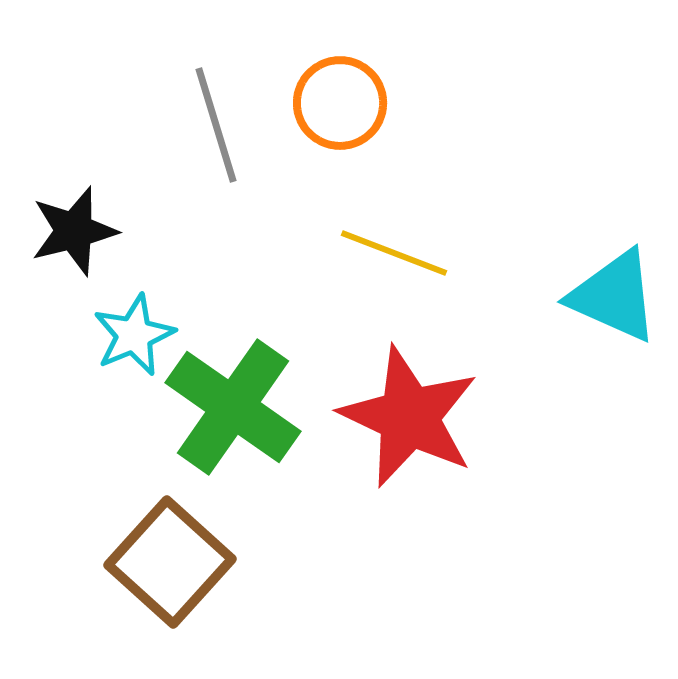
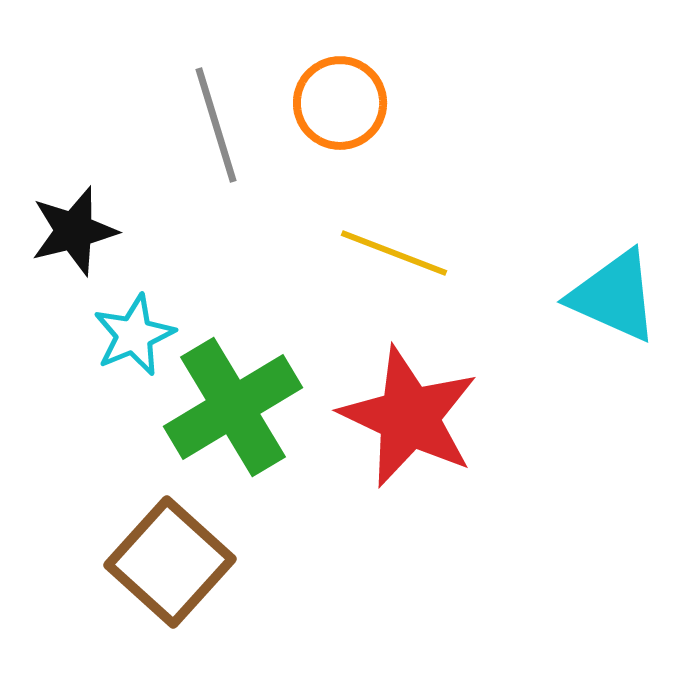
green cross: rotated 24 degrees clockwise
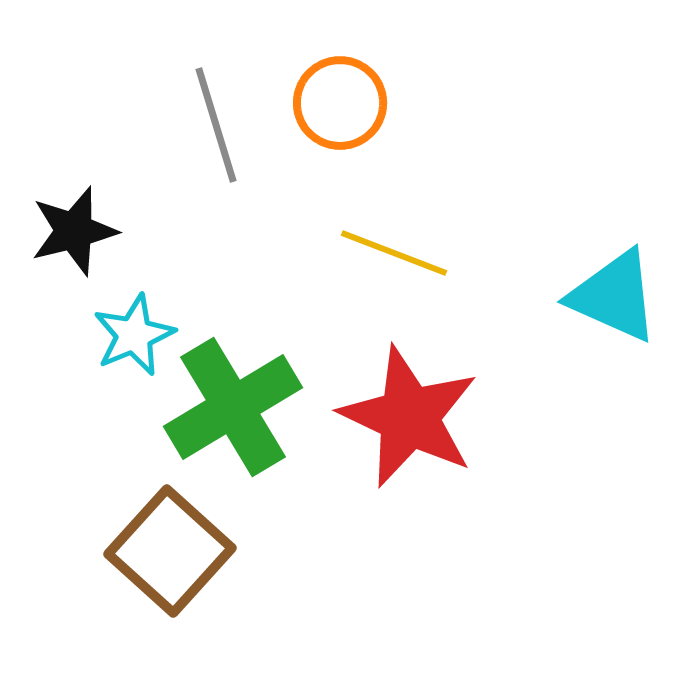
brown square: moved 11 px up
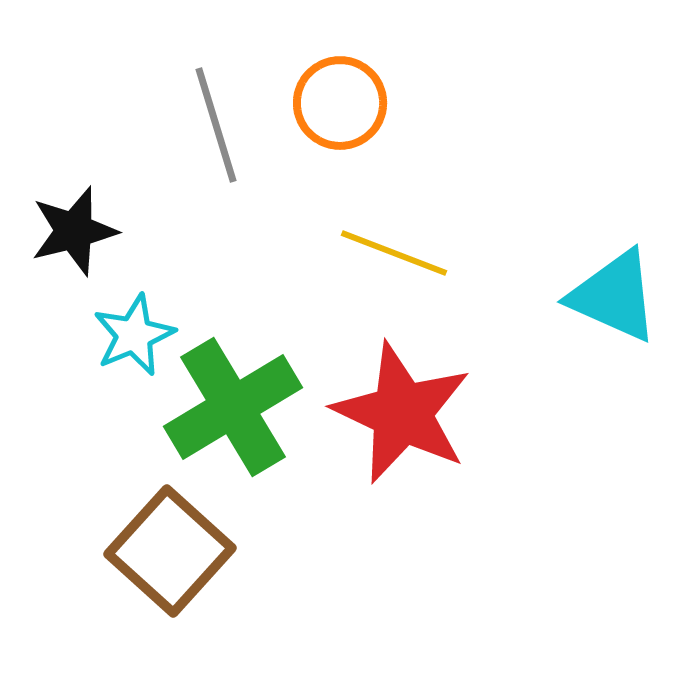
red star: moved 7 px left, 4 px up
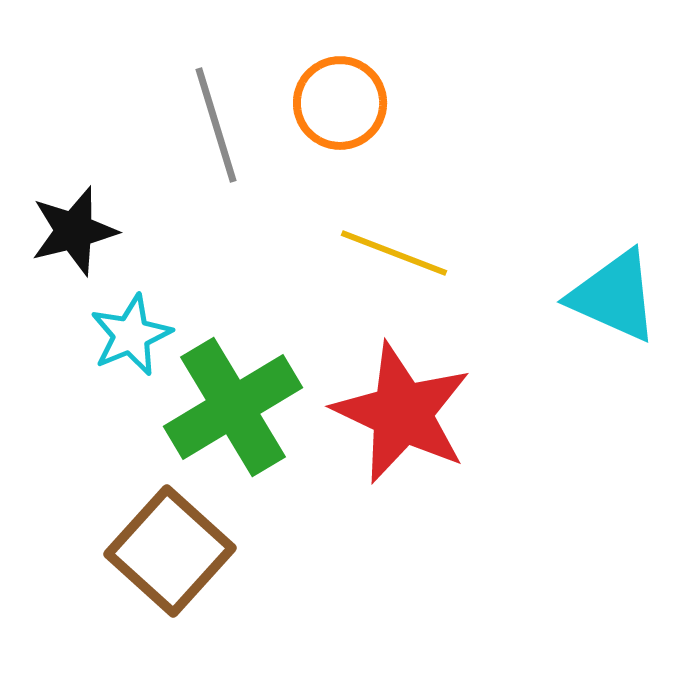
cyan star: moved 3 px left
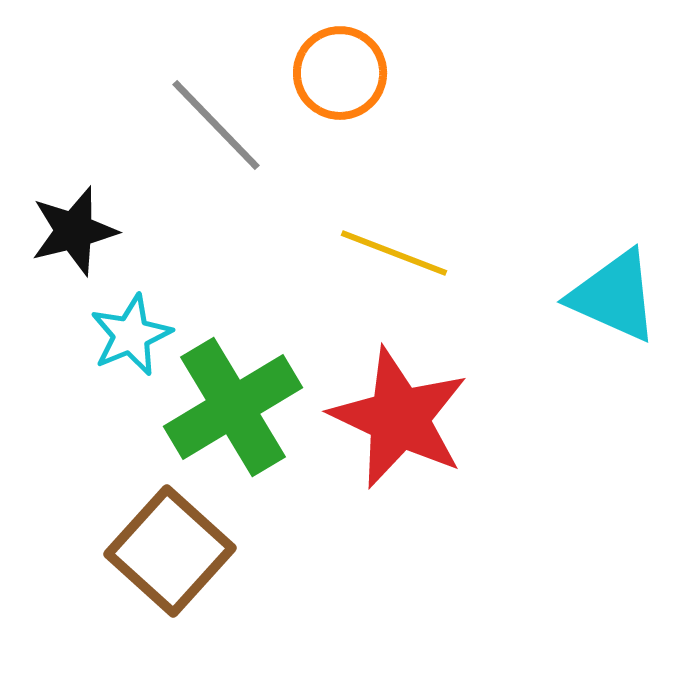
orange circle: moved 30 px up
gray line: rotated 27 degrees counterclockwise
red star: moved 3 px left, 5 px down
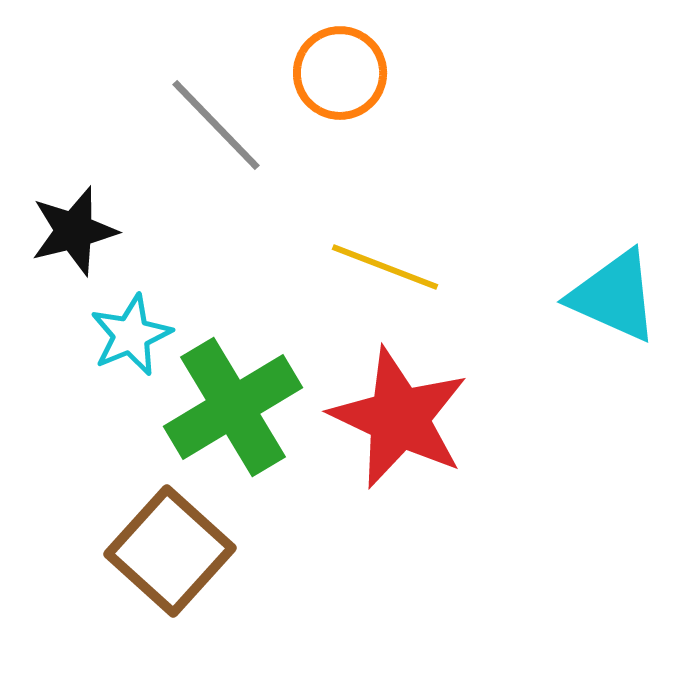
yellow line: moved 9 px left, 14 px down
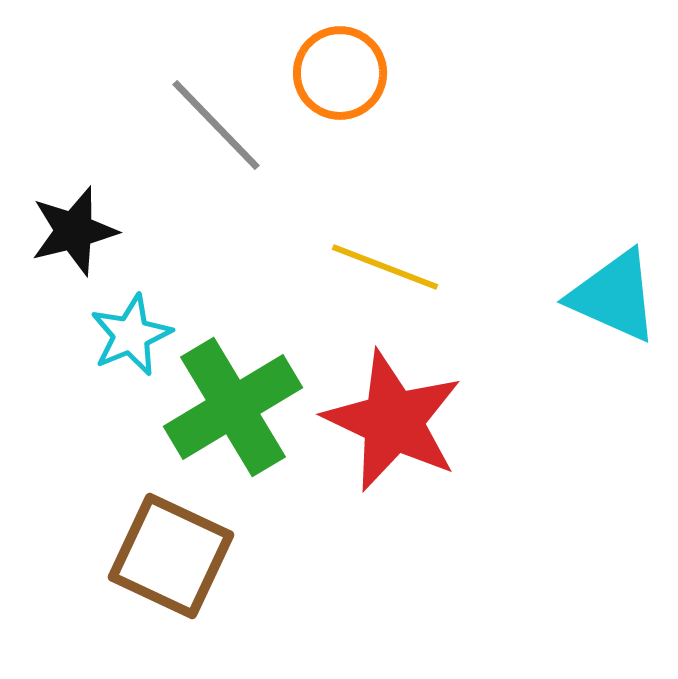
red star: moved 6 px left, 3 px down
brown square: moved 1 px right, 5 px down; rotated 17 degrees counterclockwise
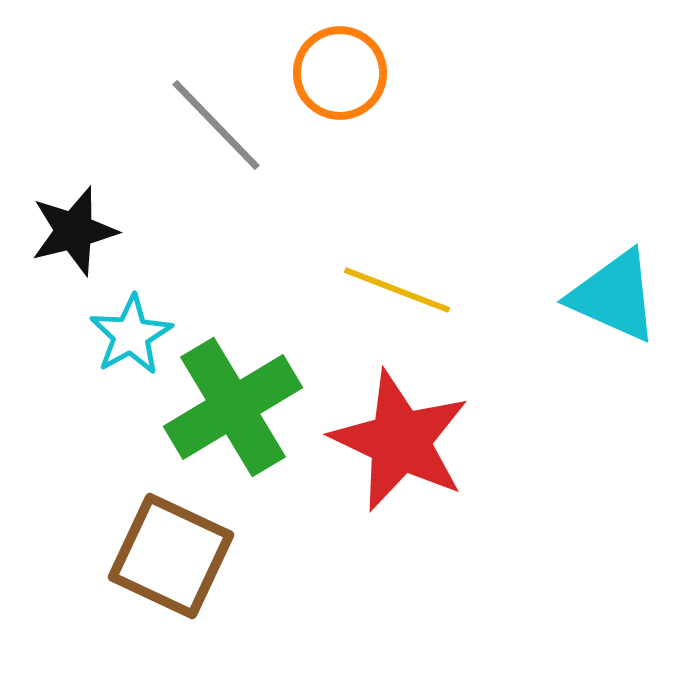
yellow line: moved 12 px right, 23 px down
cyan star: rotated 6 degrees counterclockwise
red star: moved 7 px right, 20 px down
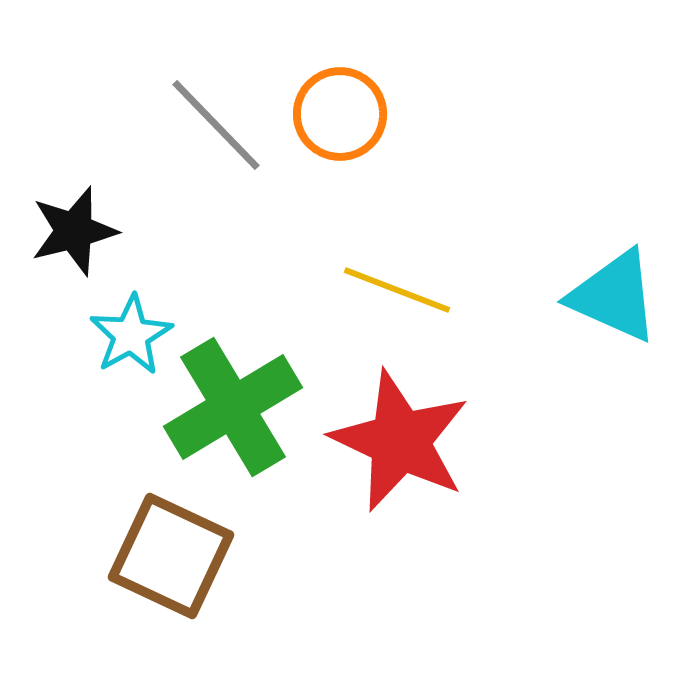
orange circle: moved 41 px down
